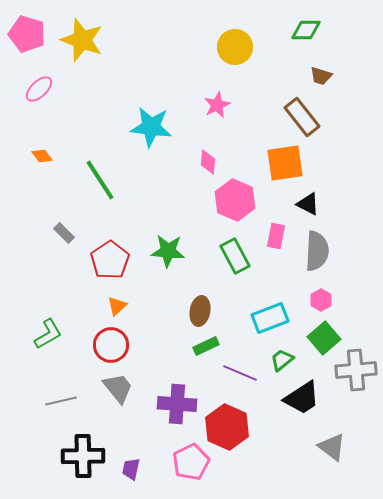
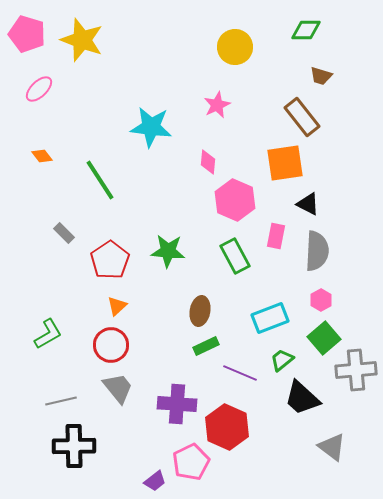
black trapezoid at (302, 398): rotated 75 degrees clockwise
black cross at (83, 456): moved 9 px left, 10 px up
purple trapezoid at (131, 469): moved 24 px right, 12 px down; rotated 140 degrees counterclockwise
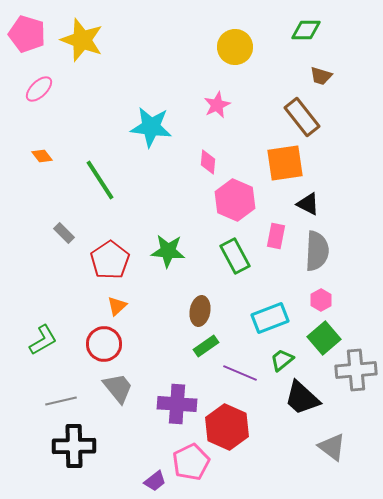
green L-shape at (48, 334): moved 5 px left, 6 px down
red circle at (111, 345): moved 7 px left, 1 px up
green rectangle at (206, 346): rotated 10 degrees counterclockwise
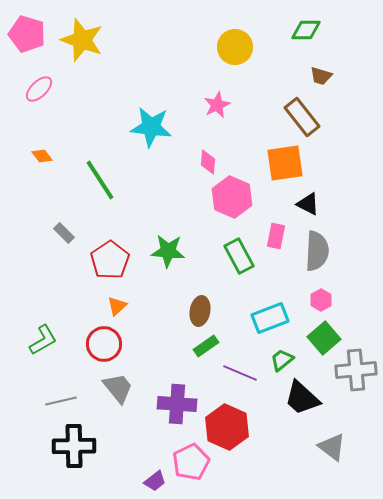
pink hexagon at (235, 200): moved 3 px left, 3 px up
green rectangle at (235, 256): moved 4 px right
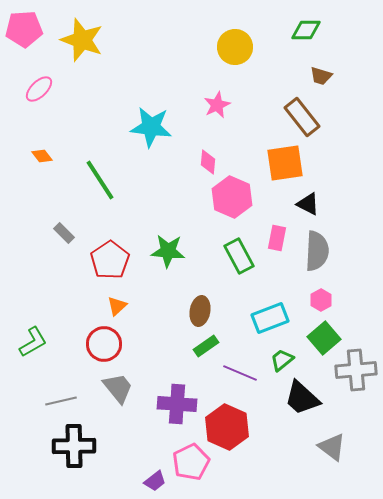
pink pentagon at (27, 34): moved 3 px left, 5 px up; rotated 21 degrees counterclockwise
pink rectangle at (276, 236): moved 1 px right, 2 px down
green L-shape at (43, 340): moved 10 px left, 2 px down
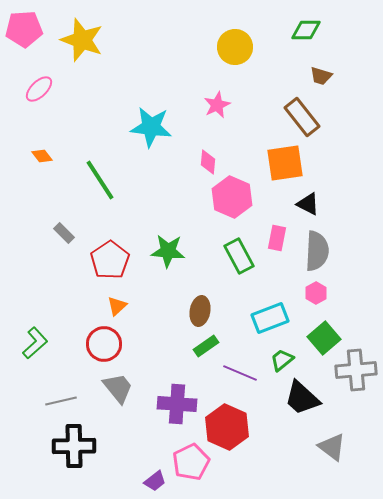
pink hexagon at (321, 300): moved 5 px left, 7 px up
green L-shape at (33, 342): moved 2 px right, 1 px down; rotated 12 degrees counterclockwise
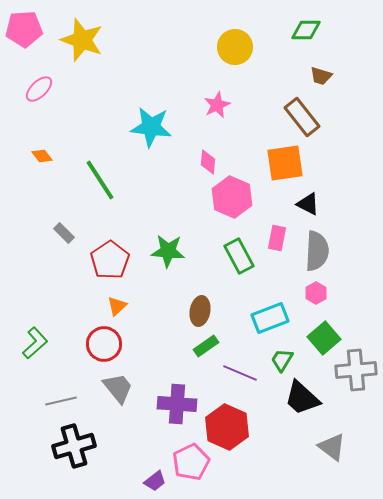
green trapezoid at (282, 360): rotated 20 degrees counterclockwise
black cross at (74, 446): rotated 15 degrees counterclockwise
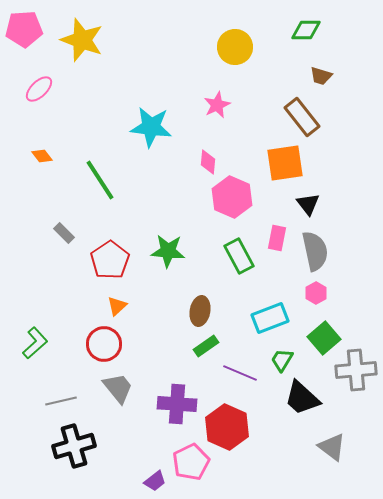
black triangle at (308, 204): rotated 25 degrees clockwise
gray semicircle at (317, 251): moved 2 px left; rotated 15 degrees counterclockwise
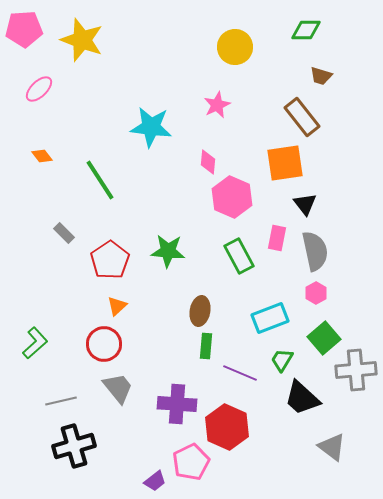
black triangle at (308, 204): moved 3 px left
green rectangle at (206, 346): rotated 50 degrees counterclockwise
